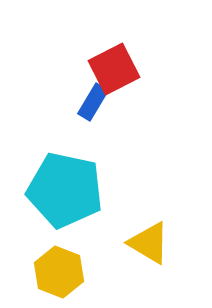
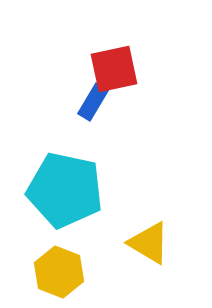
red square: rotated 15 degrees clockwise
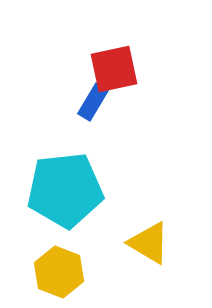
cyan pentagon: rotated 18 degrees counterclockwise
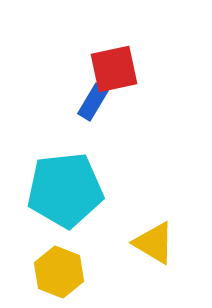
yellow triangle: moved 5 px right
